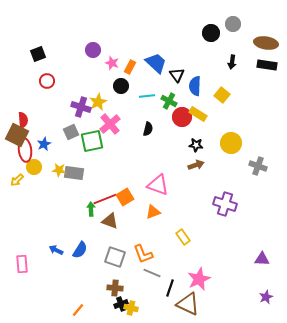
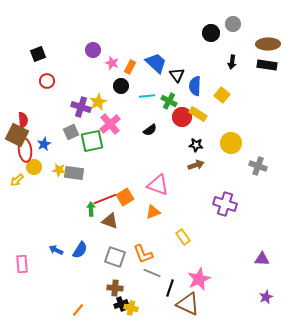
brown ellipse at (266, 43): moved 2 px right, 1 px down; rotated 10 degrees counterclockwise
black semicircle at (148, 129): moved 2 px right, 1 px down; rotated 40 degrees clockwise
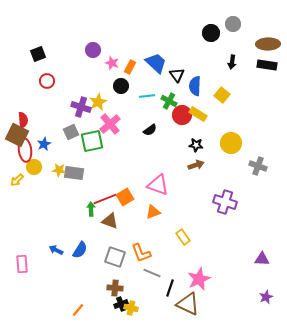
red circle at (182, 117): moved 2 px up
purple cross at (225, 204): moved 2 px up
orange L-shape at (143, 254): moved 2 px left, 1 px up
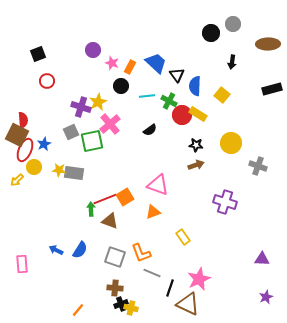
black rectangle at (267, 65): moved 5 px right, 24 px down; rotated 24 degrees counterclockwise
red ellipse at (25, 150): rotated 30 degrees clockwise
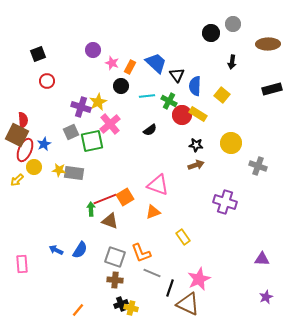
brown cross at (115, 288): moved 8 px up
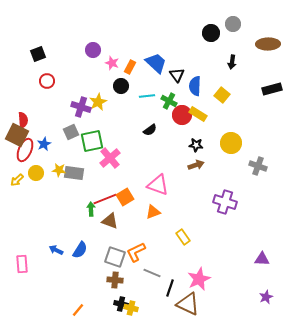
pink cross at (110, 124): moved 34 px down
yellow circle at (34, 167): moved 2 px right, 6 px down
orange L-shape at (141, 253): moved 5 px left, 1 px up; rotated 85 degrees clockwise
black cross at (121, 304): rotated 32 degrees clockwise
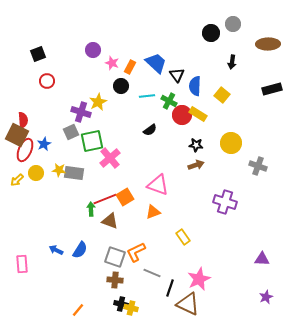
purple cross at (81, 107): moved 5 px down
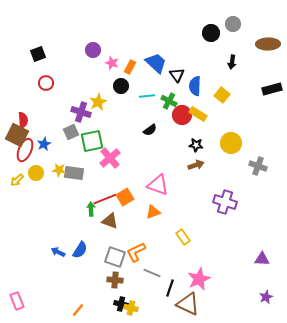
red circle at (47, 81): moved 1 px left, 2 px down
blue arrow at (56, 250): moved 2 px right, 2 px down
pink rectangle at (22, 264): moved 5 px left, 37 px down; rotated 18 degrees counterclockwise
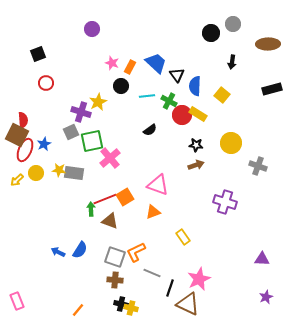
purple circle at (93, 50): moved 1 px left, 21 px up
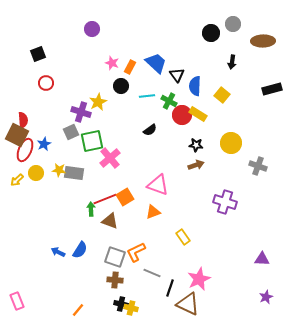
brown ellipse at (268, 44): moved 5 px left, 3 px up
